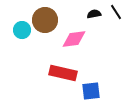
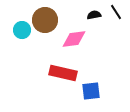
black semicircle: moved 1 px down
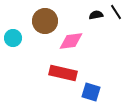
black semicircle: moved 2 px right
brown circle: moved 1 px down
cyan circle: moved 9 px left, 8 px down
pink diamond: moved 3 px left, 2 px down
blue square: moved 1 px down; rotated 24 degrees clockwise
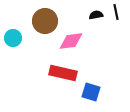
black line: rotated 21 degrees clockwise
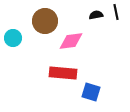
red rectangle: rotated 8 degrees counterclockwise
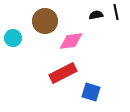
red rectangle: rotated 32 degrees counterclockwise
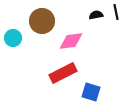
brown circle: moved 3 px left
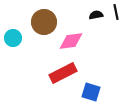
brown circle: moved 2 px right, 1 px down
